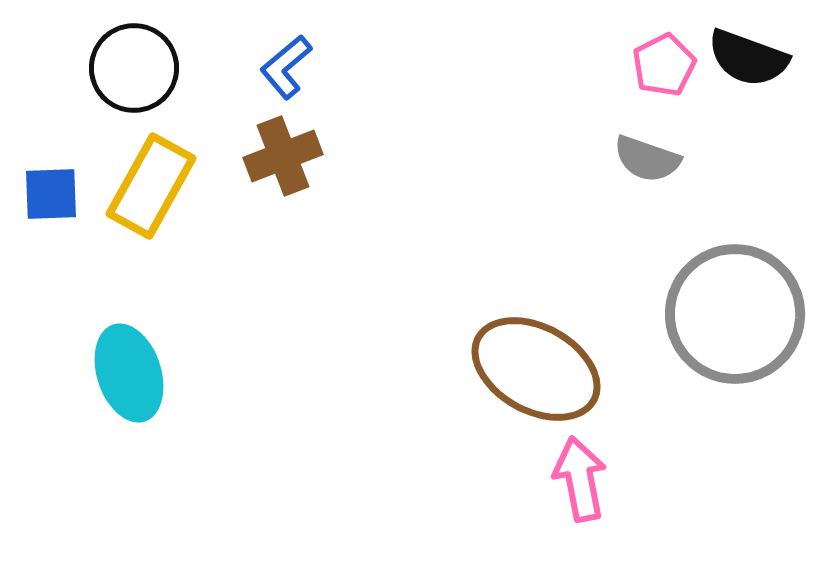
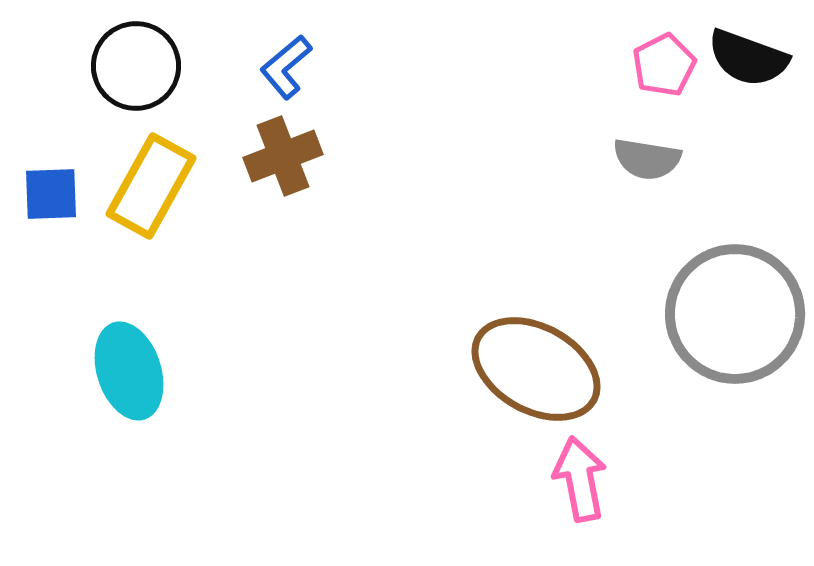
black circle: moved 2 px right, 2 px up
gray semicircle: rotated 10 degrees counterclockwise
cyan ellipse: moved 2 px up
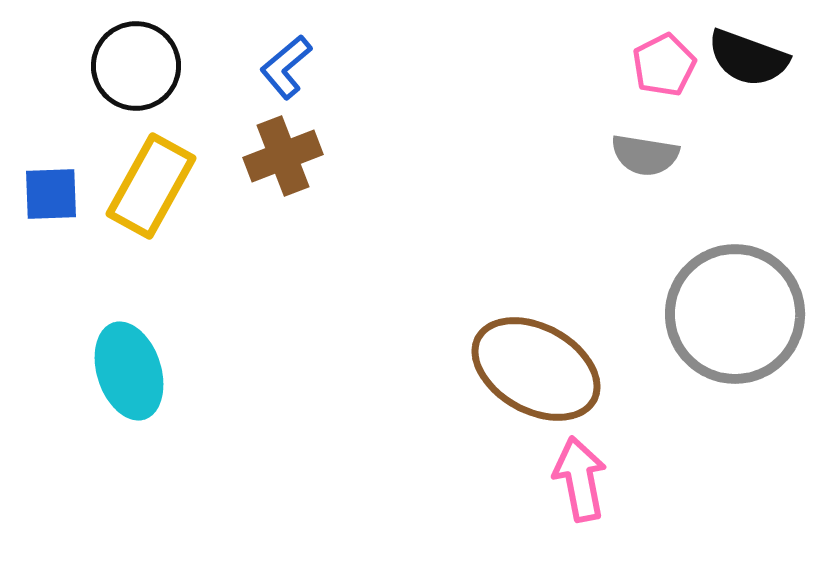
gray semicircle: moved 2 px left, 4 px up
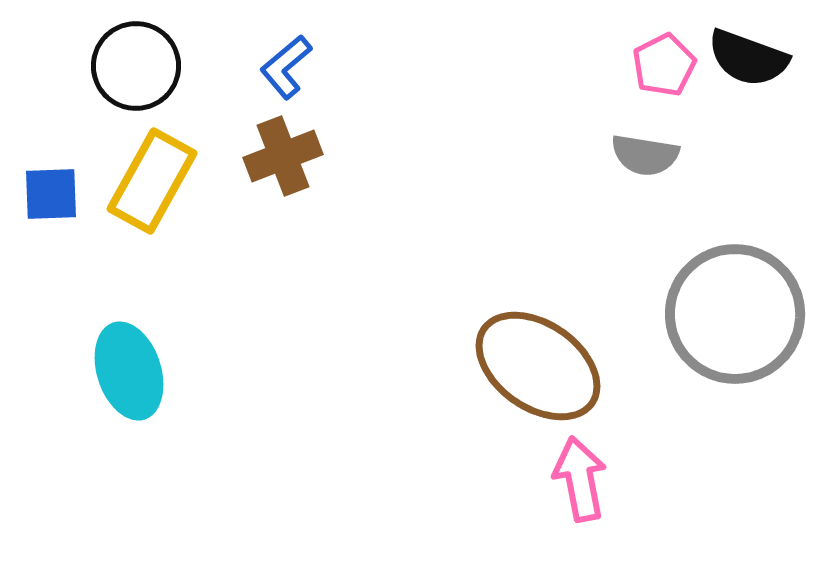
yellow rectangle: moved 1 px right, 5 px up
brown ellipse: moved 2 px right, 3 px up; rotated 6 degrees clockwise
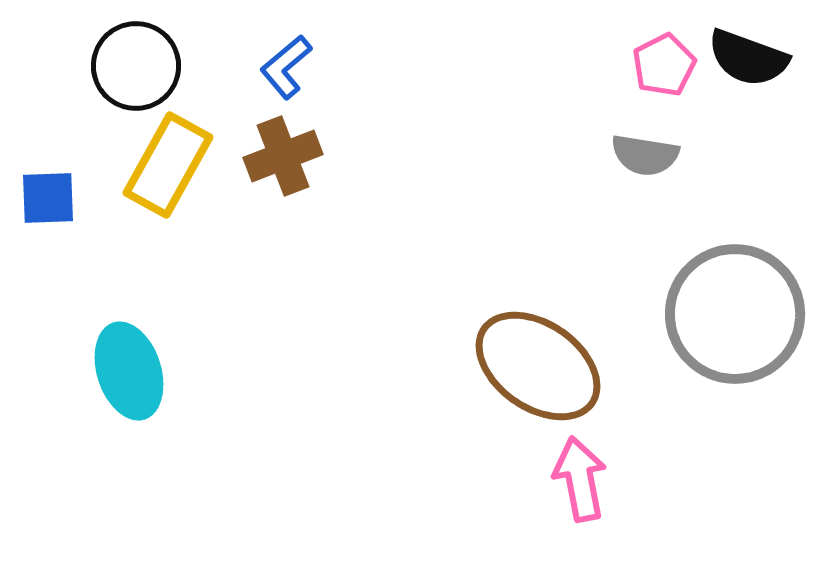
yellow rectangle: moved 16 px right, 16 px up
blue square: moved 3 px left, 4 px down
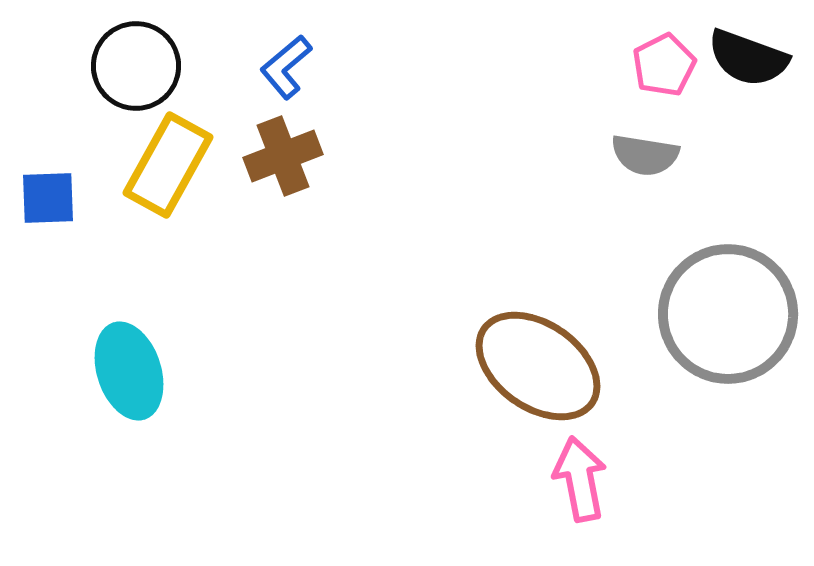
gray circle: moved 7 px left
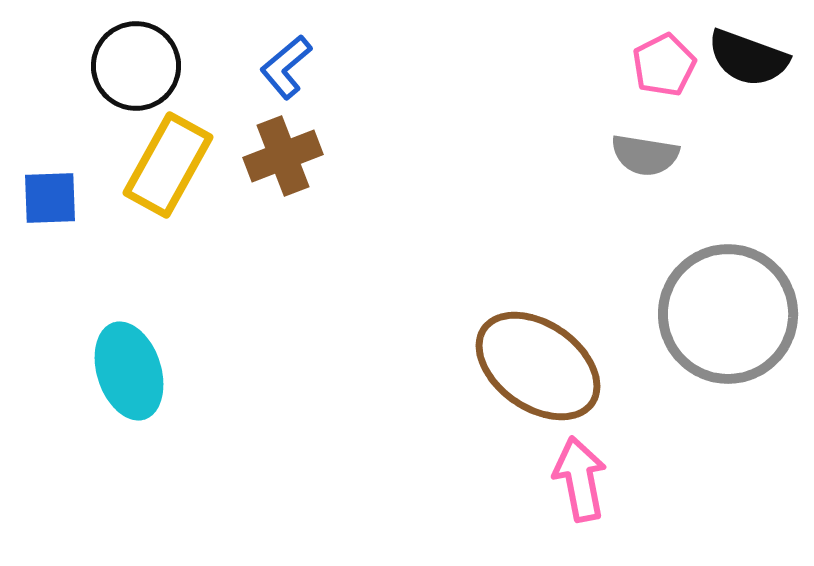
blue square: moved 2 px right
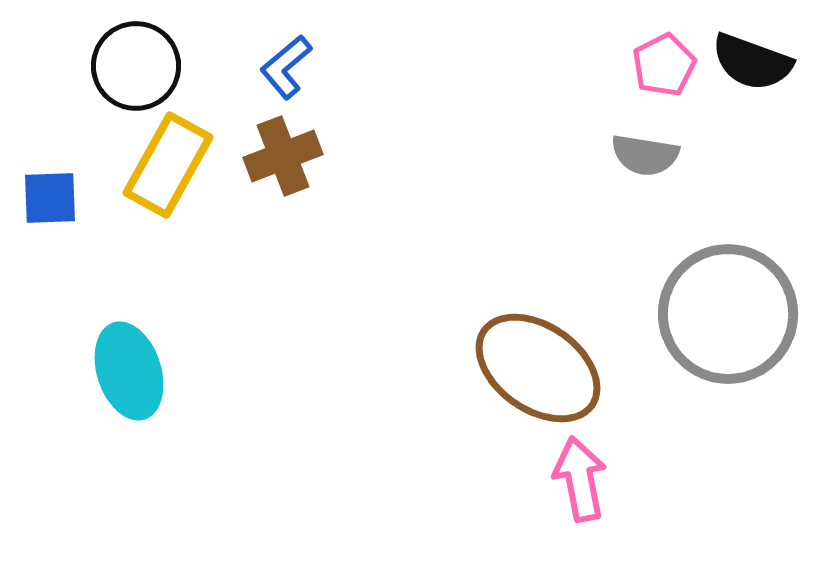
black semicircle: moved 4 px right, 4 px down
brown ellipse: moved 2 px down
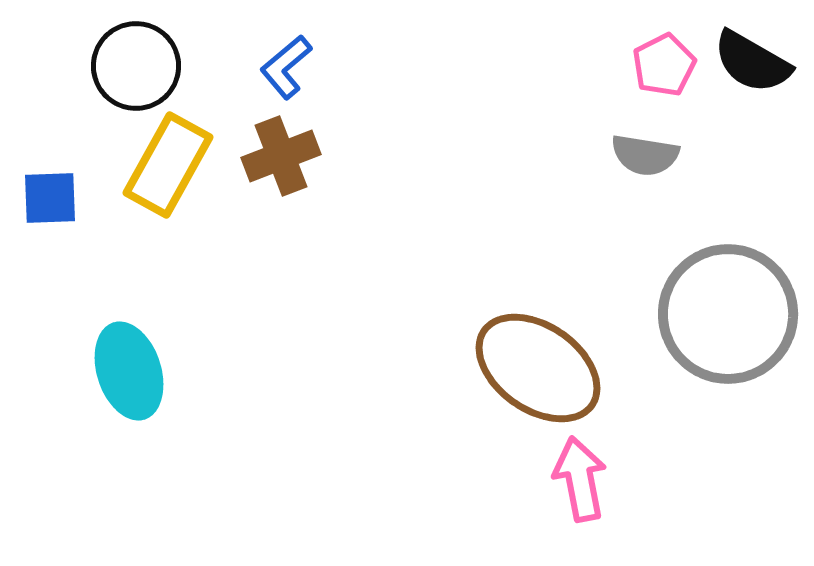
black semicircle: rotated 10 degrees clockwise
brown cross: moved 2 px left
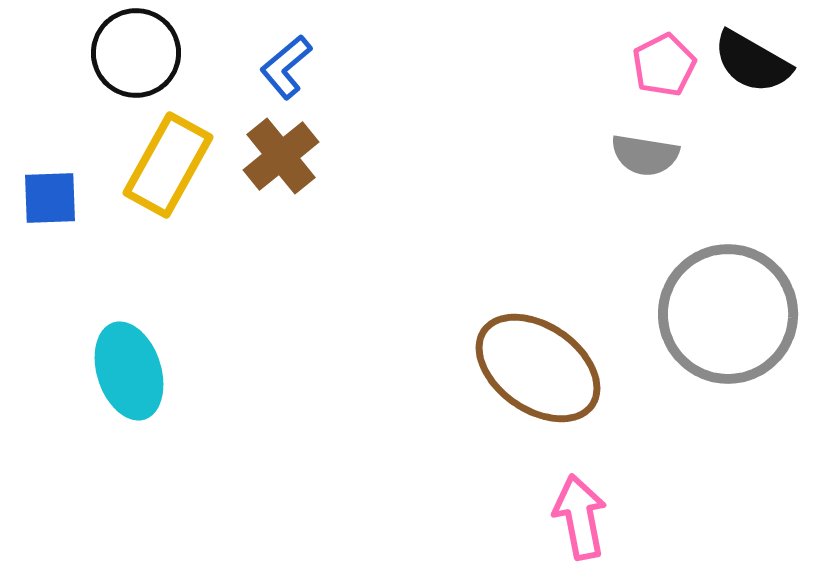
black circle: moved 13 px up
brown cross: rotated 18 degrees counterclockwise
pink arrow: moved 38 px down
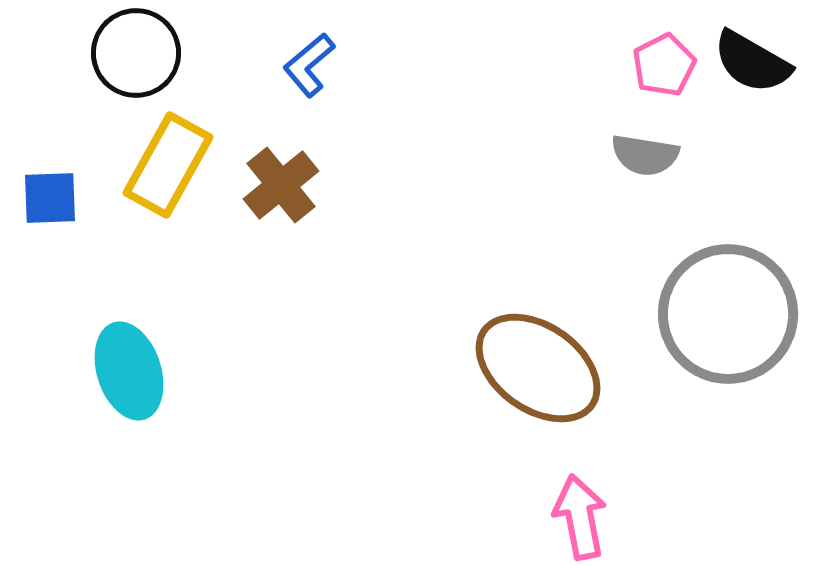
blue L-shape: moved 23 px right, 2 px up
brown cross: moved 29 px down
